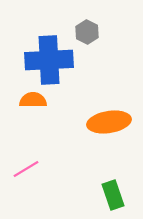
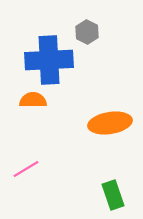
orange ellipse: moved 1 px right, 1 px down
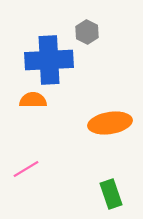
green rectangle: moved 2 px left, 1 px up
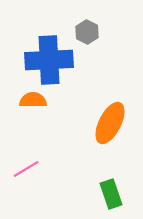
orange ellipse: rotated 54 degrees counterclockwise
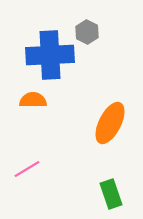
blue cross: moved 1 px right, 5 px up
pink line: moved 1 px right
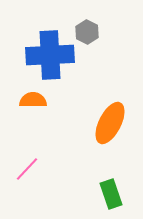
pink line: rotated 16 degrees counterclockwise
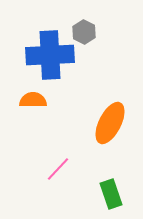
gray hexagon: moved 3 px left
pink line: moved 31 px right
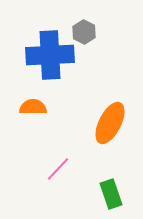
orange semicircle: moved 7 px down
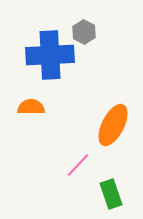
orange semicircle: moved 2 px left
orange ellipse: moved 3 px right, 2 px down
pink line: moved 20 px right, 4 px up
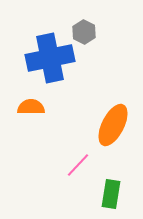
blue cross: moved 3 px down; rotated 9 degrees counterclockwise
green rectangle: rotated 28 degrees clockwise
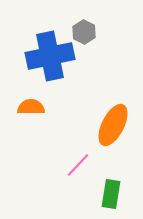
blue cross: moved 2 px up
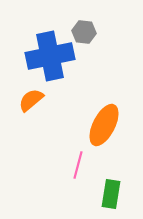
gray hexagon: rotated 20 degrees counterclockwise
orange semicircle: moved 7 px up; rotated 40 degrees counterclockwise
orange ellipse: moved 9 px left
pink line: rotated 28 degrees counterclockwise
